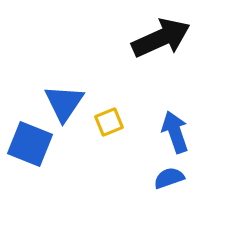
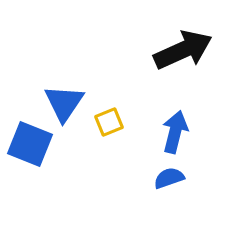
black arrow: moved 22 px right, 12 px down
blue arrow: rotated 33 degrees clockwise
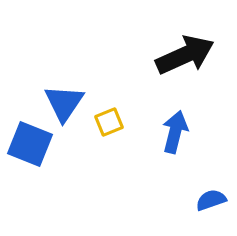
black arrow: moved 2 px right, 5 px down
blue semicircle: moved 42 px right, 22 px down
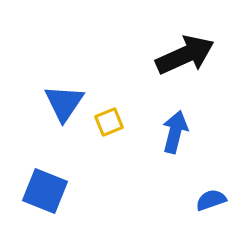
blue square: moved 15 px right, 47 px down
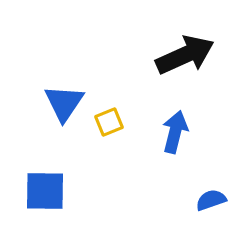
blue square: rotated 21 degrees counterclockwise
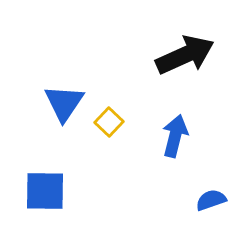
yellow square: rotated 24 degrees counterclockwise
blue arrow: moved 4 px down
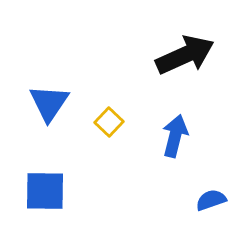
blue triangle: moved 15 px left
